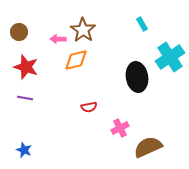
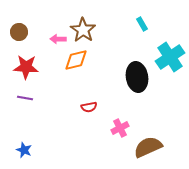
red star: rotated 15 degrees counterclockwise
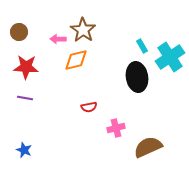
cyan rectangle: moved 22 px down
pink cross: moved 4 px left; rotated 12 degrees clockwise
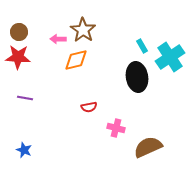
red star: moved 8 px left, 10 px up
pink cross: rotated 30 degrees clockwise
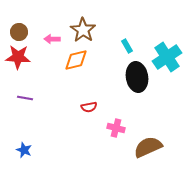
pink arrow: moved 6 px left
cyan rectangle: moved 15 px left
cyan cross: moved 3 px left
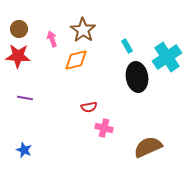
brown circle: moved 3 px up
pink arrow: rotated 70 degrees clockwise
red star: moved 1 px up
pink cross: moved 12 px left
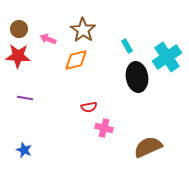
pink arrow: moved 4 px left; rotated 49 degrees counterclockwise
